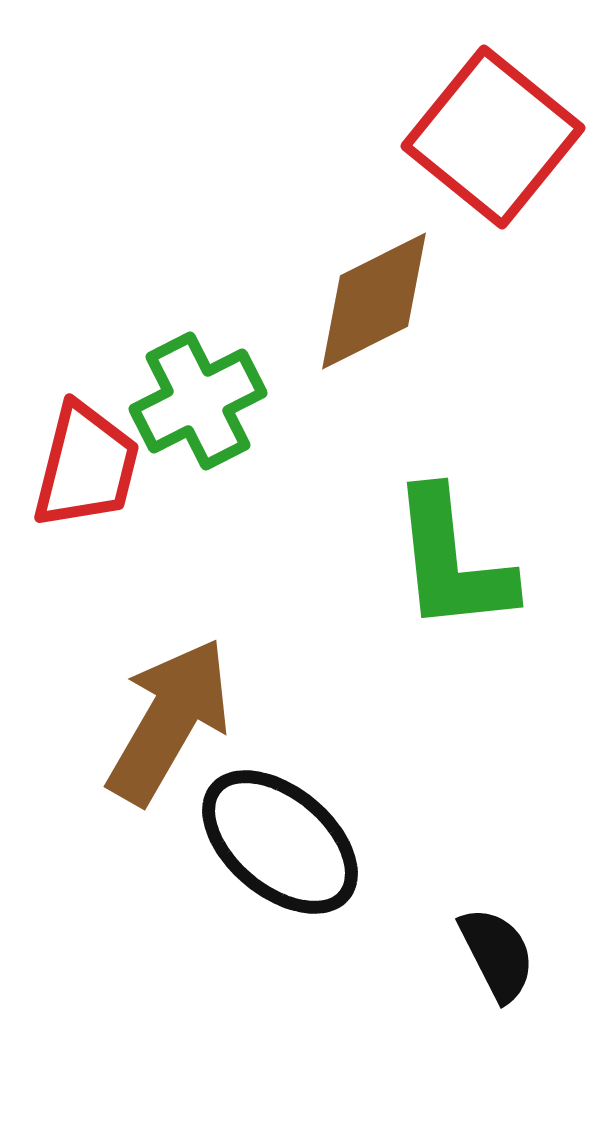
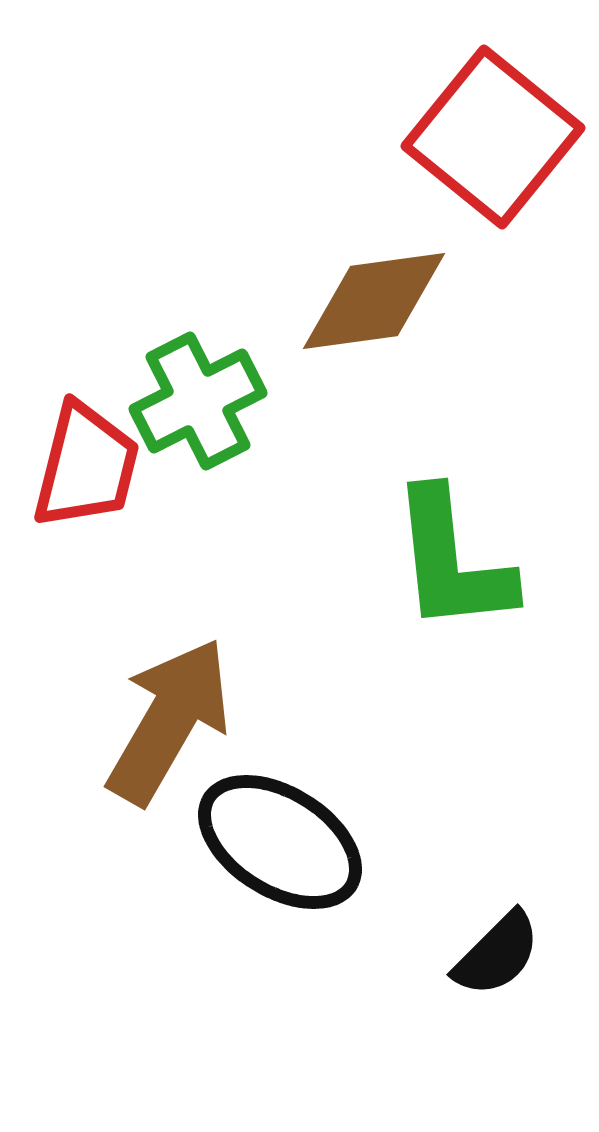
brown diamond: rotated 19 degrees clockwise
black ellipse: rotated 8 degrees counterclockwise
black semicircle: rotated 72 degrees clockwise
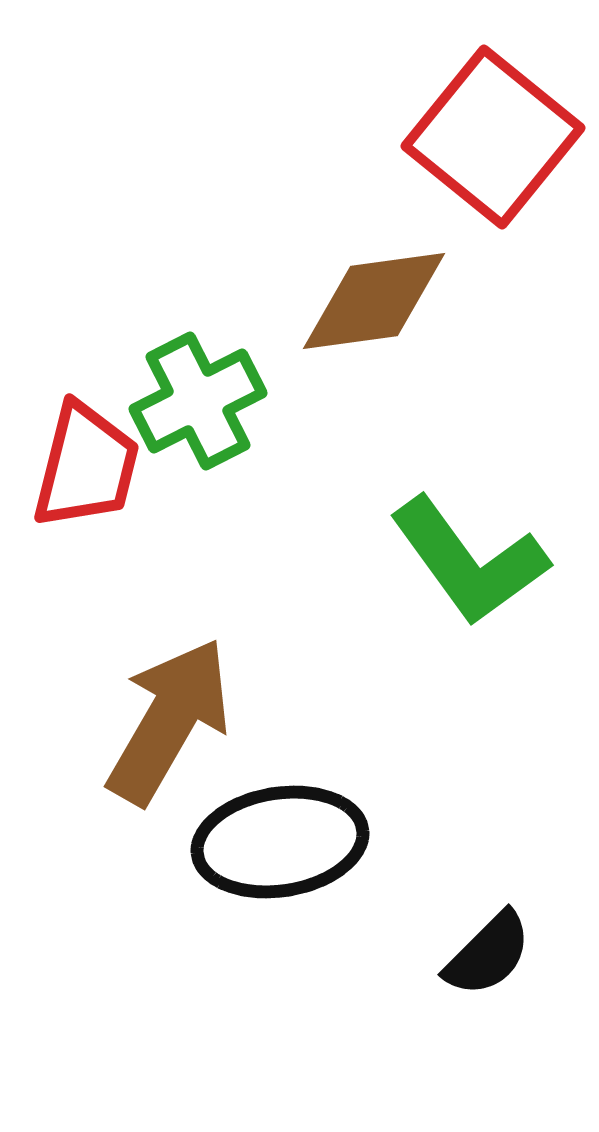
green L-shape: moved 17 px right; rotated 30 degrees counterclockwise
black ellipse: rotated 41 degrees counterclockwise
black semicircle: moved 9 px left
